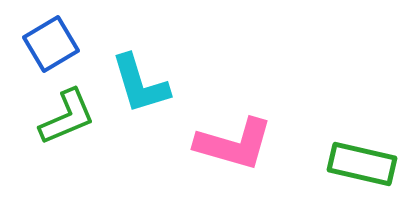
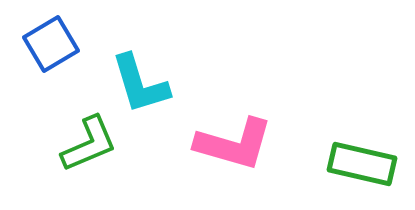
green L-shape: moved 22 px right, 27 px down
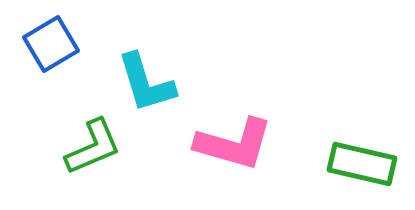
cyan L-shape: moved 6 px right, 1 px up
green L-shape: moved 4 px right, 3 px down
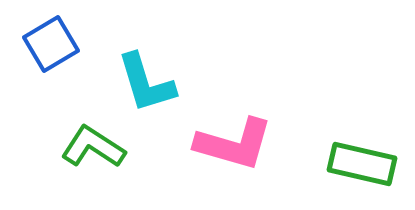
green L-shape: rotated 124 degrees counterclockwise
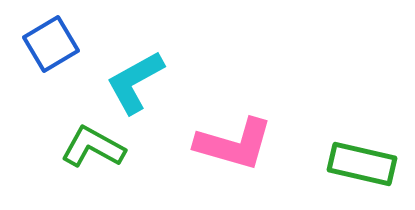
cyan L-shape: moved 11 px left, 1 px up; rotated 78 degrees clockwise
green L-shape: rotated 4 degrees counterclockwise
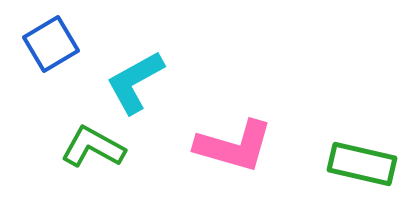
pink L-shape: moved 2 px down
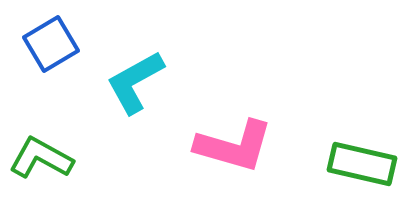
green L-shape: moved 52 px left, 11 px down
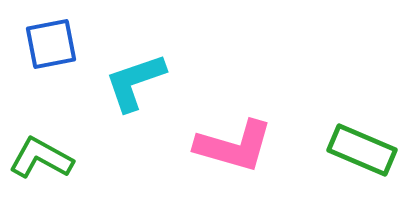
blue square: rotated 20 degrees clockwise
cyan L-shape: rotated 10 degrees clockwise
green rectangle: moved 14 px up; rotated 10 degrees clockwise
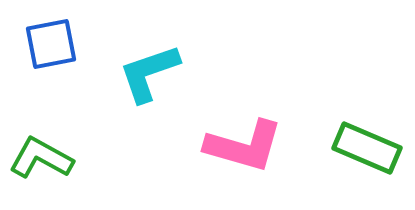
cyan L-shape: moved 14 px right, 9 px up
pink L-shape: moved 10 px right
green rectangle: moved 5 px right, 2 px up
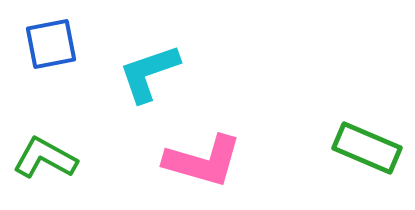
pink L-shape: moved 41 px left, 15 px down
green L-shape: moved 4 px right
